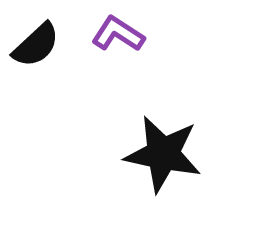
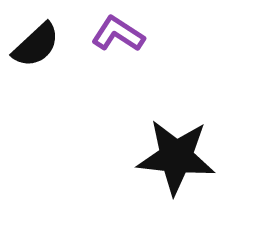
black star: moved 13 px right, 3 px down; rotated 6 degrees counterclockwise
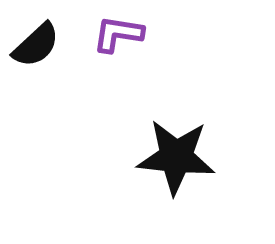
purple L-shape: rotated 24 degrees counterclockwise
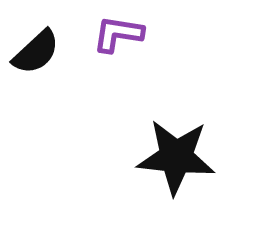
black semicircle: moved 7 px down
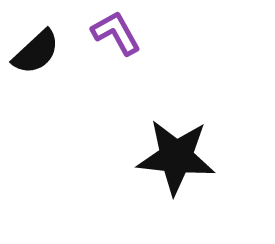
purple L-shape: moved 2 px left, 1 px up; rotated 52 degrees clockwise
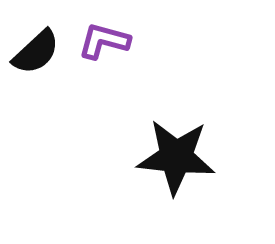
purple L-shape: moved 12 px left, 8 px down; rotated 46 degrees counterclockwise
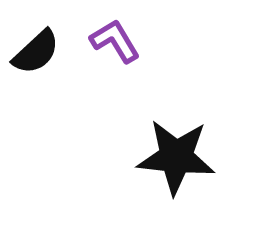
purple L-shape: moved 11 px right; rotated 44 degrees clockwise
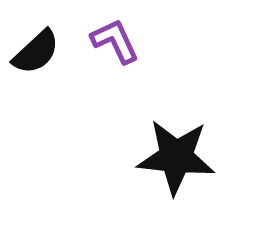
purple L-shape: rotated 6 degrees clockwise
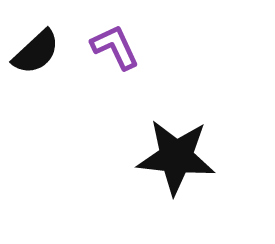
purple L-shape: moved 6 px down
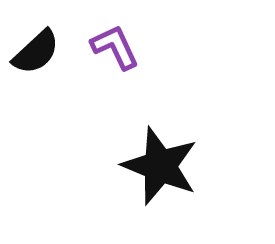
black star: moved 16 px left, 9 px down; rotated 16 degrees clockwise
